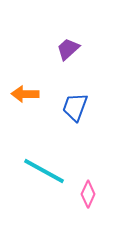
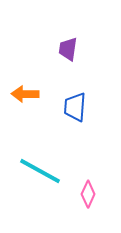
purple trapezoid: rotated 40 degrees counterclockwise
blue trapezoid: rotated 16 degrees counterclockwise
cyan line: moved 4 px left
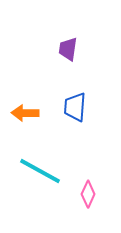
orange arrow: moved 19 px down
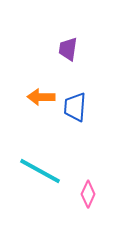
orange arrow: moved 16 px right, 16 px up
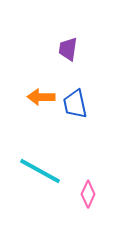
blue trapezoid: moved 3 px up; rotated 16 degrees counterclockwise
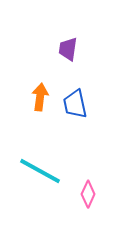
orange arrow: moved 1 px left; rotated 96 degrees clockwise
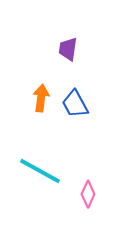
orange arrow: moved 1 px right, 1 px down
blue trapezoid: rotated 16 degrees counterclockwise
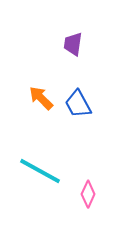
purple trapezoid: moved 5 px right, 5 px up
orange arrow: rotated 52 degrees counterclockwise
blue trapezoid: moved 3 px right
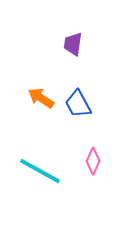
orange arrow: rotated 12 degrees counterclockwise
pink diamond: moved 5 px right, 33 px up
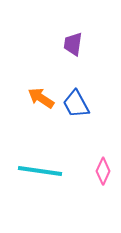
blue trapezoid: moved 2 px left
pink diamond: moved 10 px right, 10 px down
cyan line: rotated 21 degrees counterclockwise
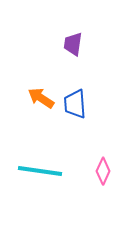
blue trapezoid: moved 1 px left; rotated 24 degrees clockwise
